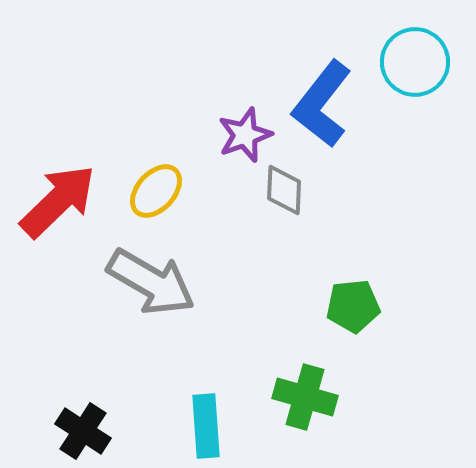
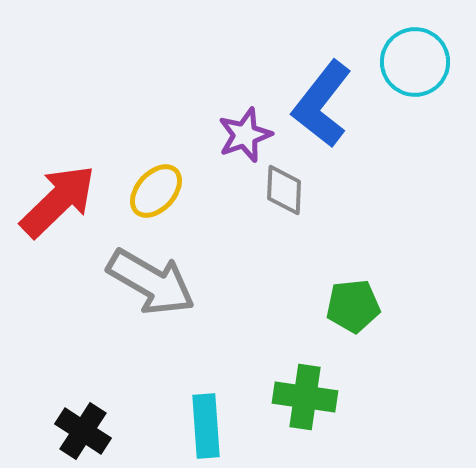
green cross: rotated 8 degrees counterclockwise
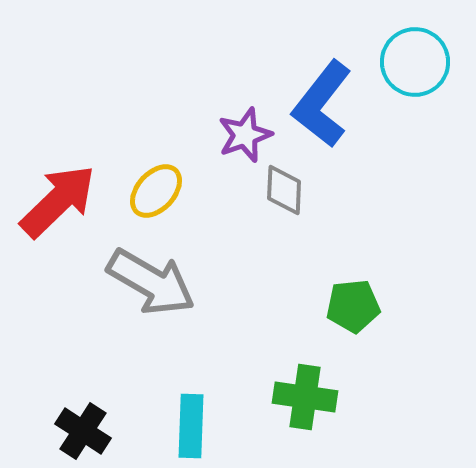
cyan rectangle: moved 15 px left; rotated 6 degrees clockwise
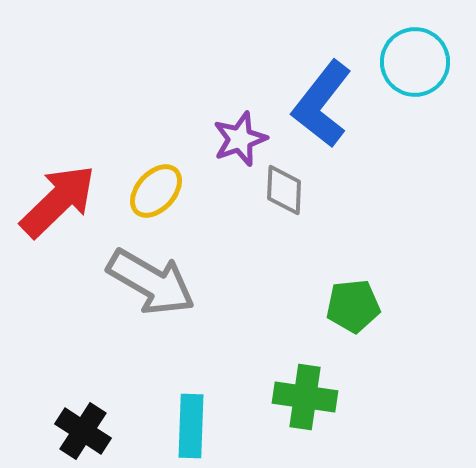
purple star: moved 5 px left, 4 px down
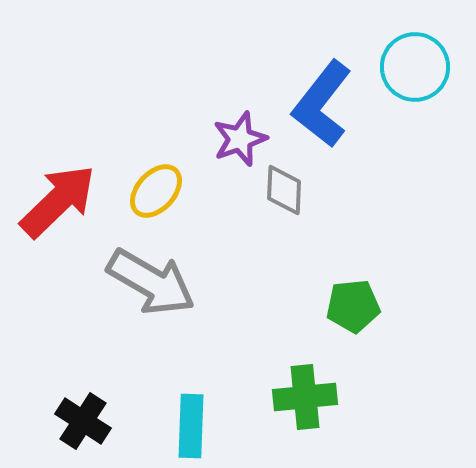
cyan circle: moved 5 px down
green cross: rotated 14 degrees counterclockwise
black cross: moved 10 px up
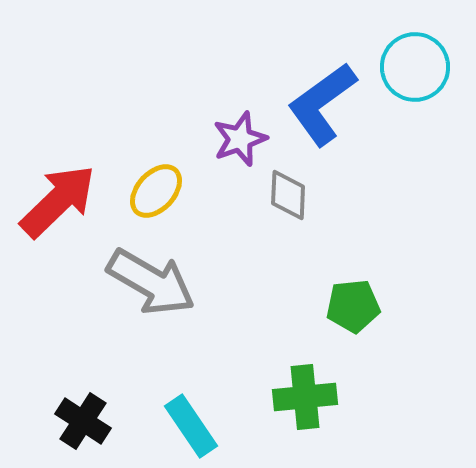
blue L-shape: rotated 16 degrees clockwise
gray diamond: moved 4 px right, 5 px down
cyan rectangle: rotated 36 degrees counterclockwise
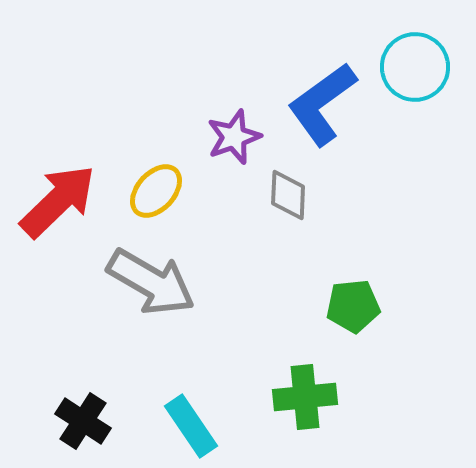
purple star: moved 6 px left, 2 px up
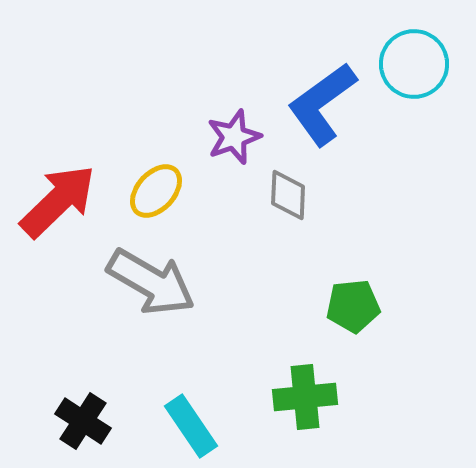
cyan circle: moved 1 px left, 3 px up
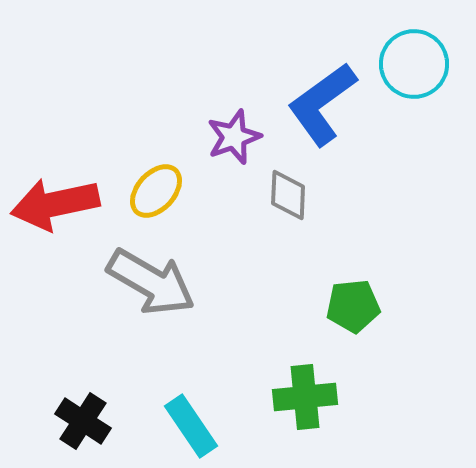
red arrow: moved 3 px left, 3 px down; rotated 148 degrees counterclockwise
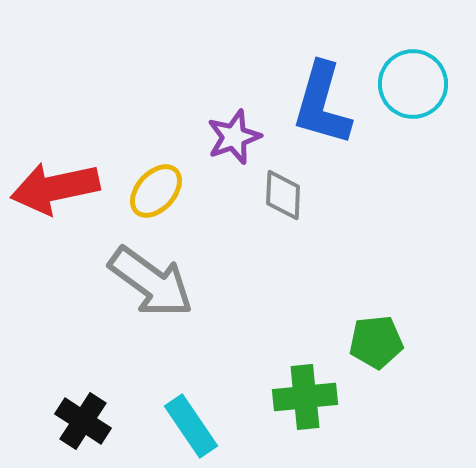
cyan circle: moved 1 px left, 20 px down
blue L-shape: rotated 38 degrees counterclockwise
gray diamond: moved 5 px left
red arrow: moved 16 px up
gray arrow: rotated 6 degrees clockwise
green pentagon: moved 23 px right, 36 px down
